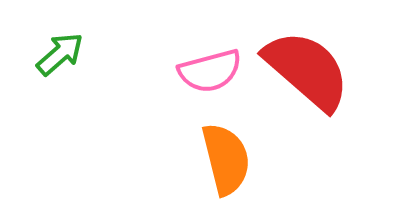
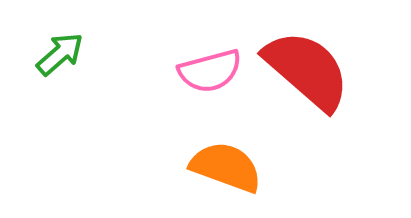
orange semicircle: moved 8 px down; rotated 56 degrees counterclockwise
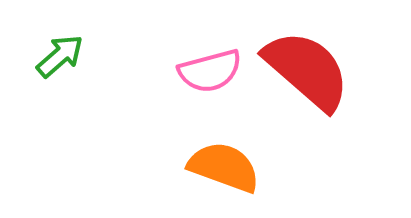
green arrow: moved 2 px down
orange semicircle: moved 2 px left
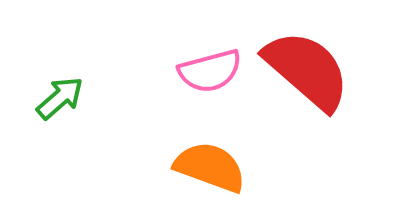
green arrow: moved 42 px down
orange semicircle: moved 14 px left
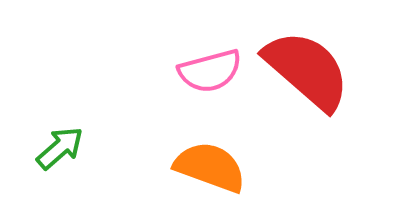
green arrow: moved 50 px down
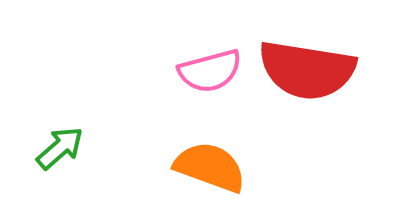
red semicircle: rotated 148 degrees clockwise
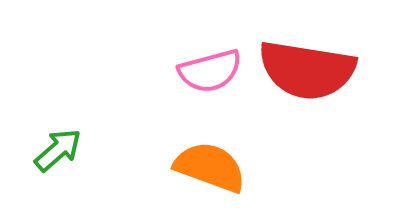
green arrow: moved 2 px left, 2 px down
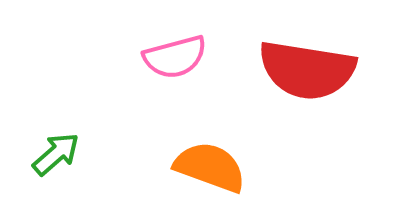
pink semicircle: moved 35 px left, 14 px up
green arrow: moved 2 px left, 4 px down
